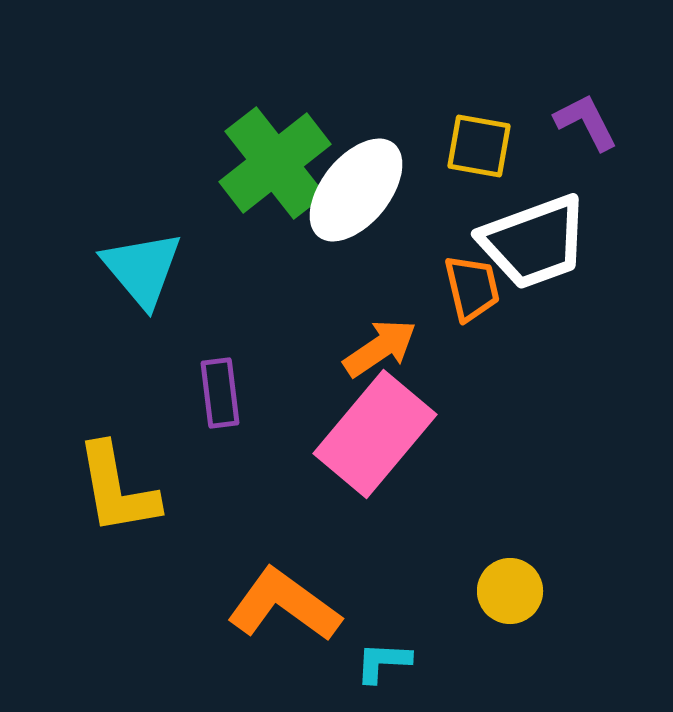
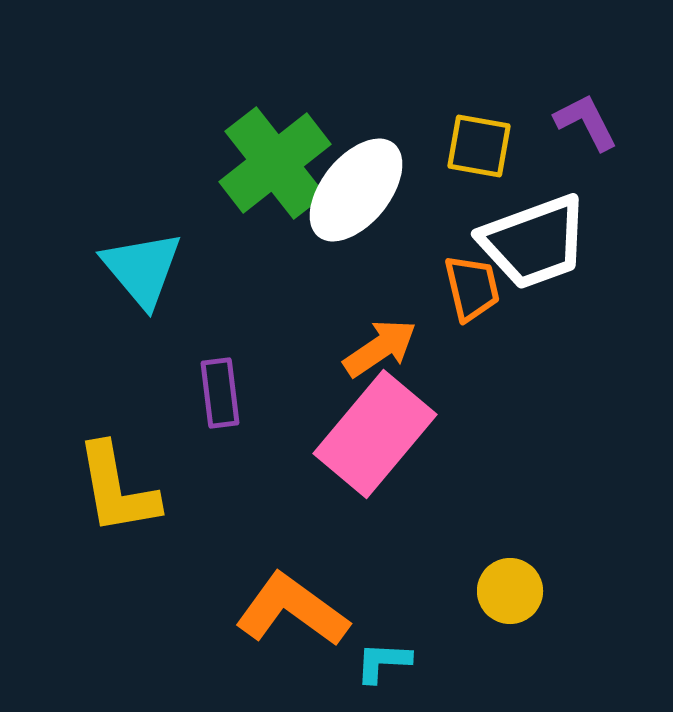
orange L-shape: moved 8 px right, 5 px down
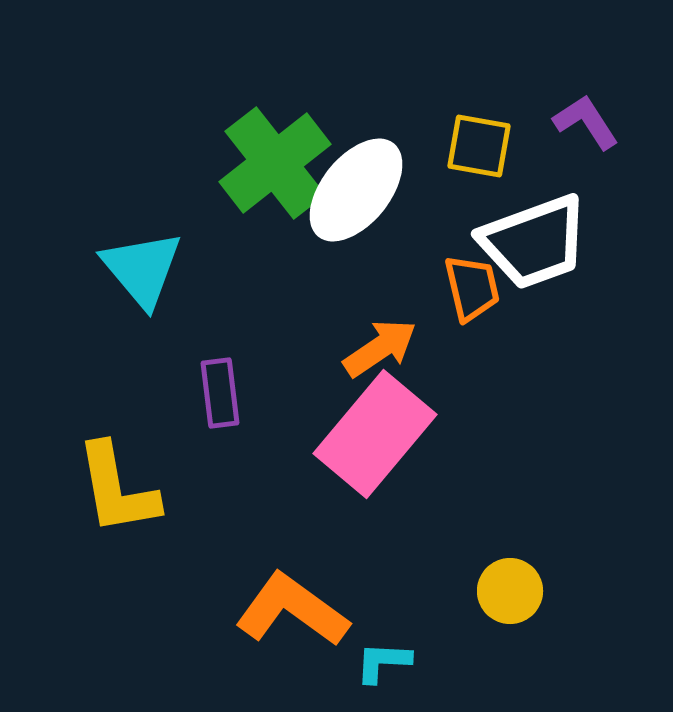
purple L-shape: rotated 6 degrees counterclockwise
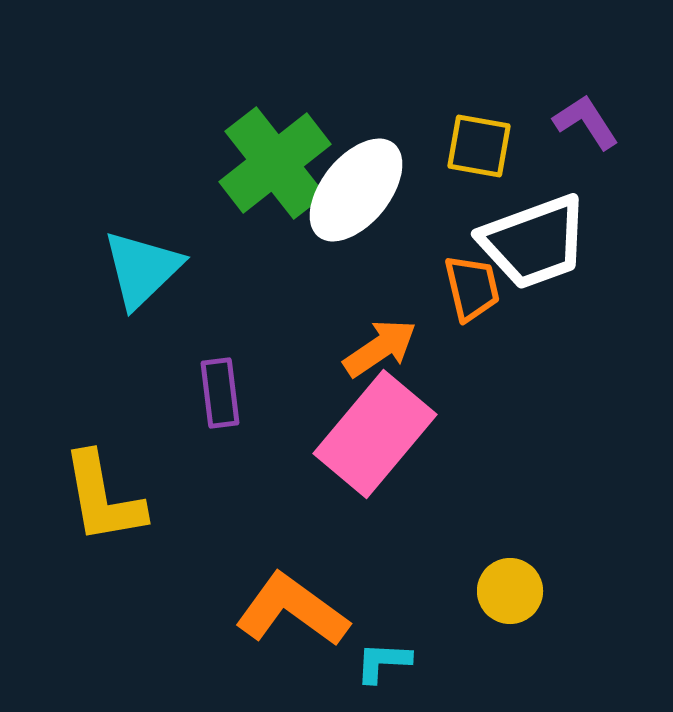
cyan triangle: rotated 26 degrees clockwise
yellow L-shape: moved 14 px left, 9 px down
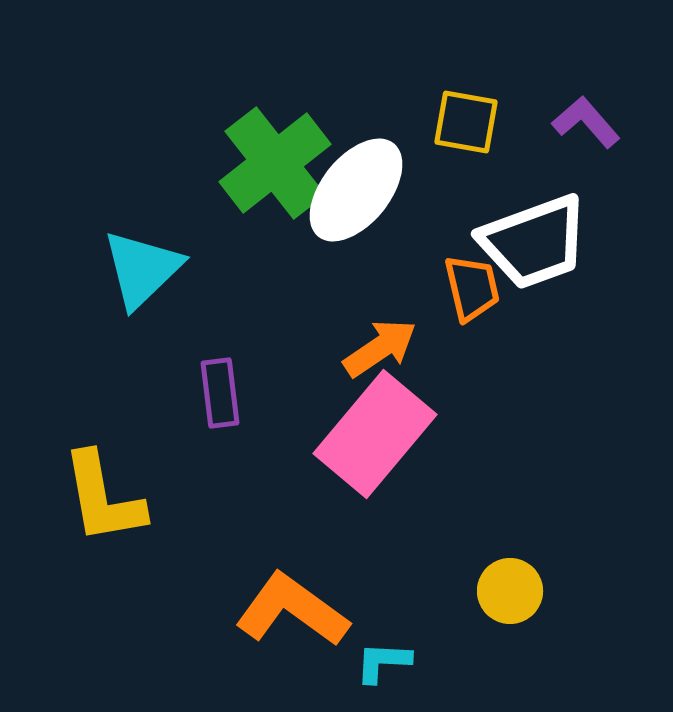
purple L-shape: rotated 8 degrees counterclockwise
yellow square: moved 13 px left, 24 px up
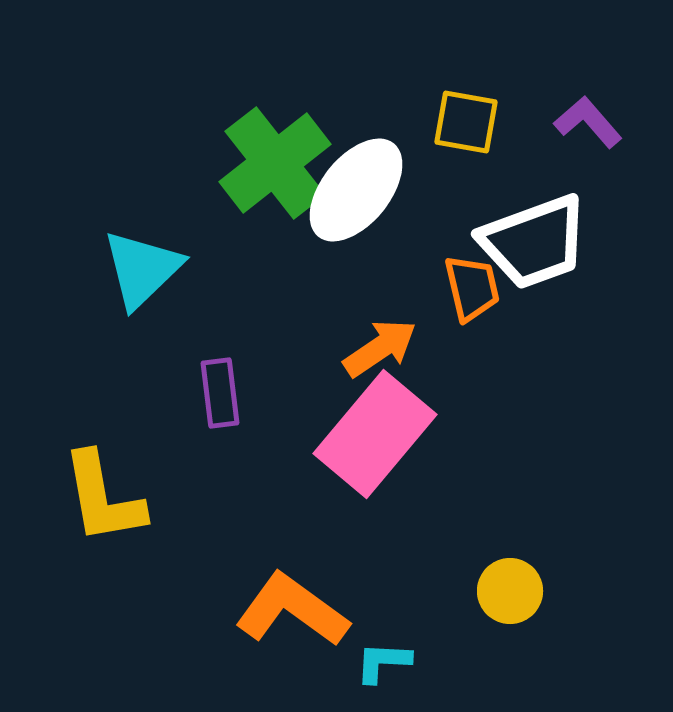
purple L-shape: moved 2 px right
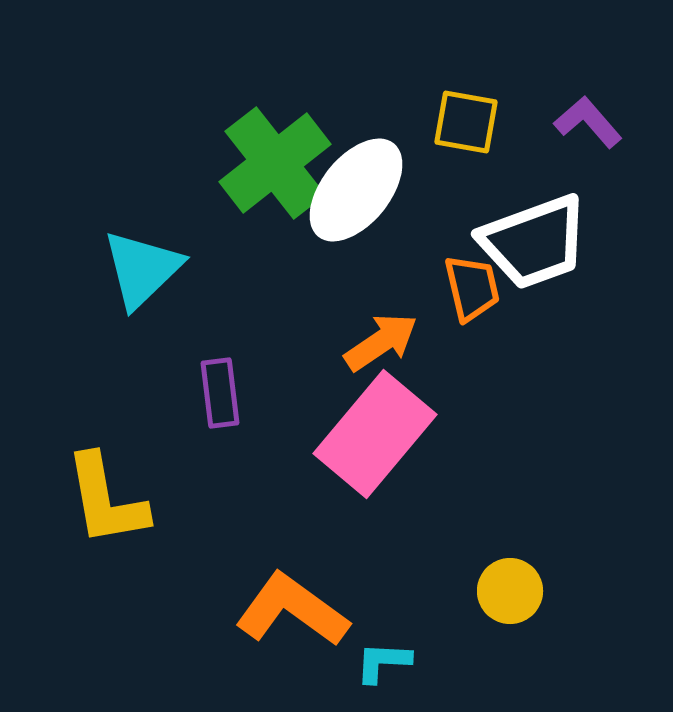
orange arrow: moved 1 px right, 6 px up
yellow L-shape: moved 3 px right, 2 px down
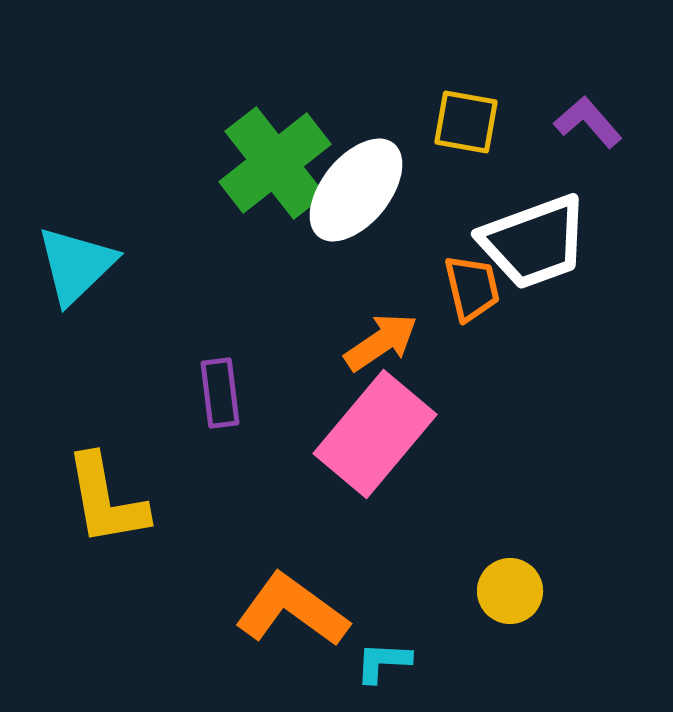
cyan triangle: moved 66 px left, 4 px up
